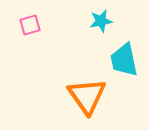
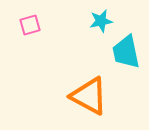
cyan trapezoid: moved 2 px right, 8 px up
orange triangle: moved 2 px right; rotated 27 degrees counterclockwise
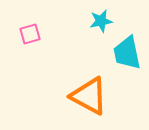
pink square: moved 9 px down
cyan trapezoid: moved 1 px right, 1 px down
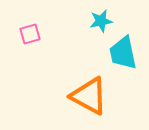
cyan trapezoid: moved 4 px left
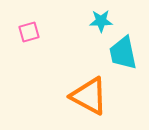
cyan star: rotated 10 degrees clockwise
pink square: moved 1 px left, 2 px up
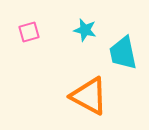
cyan star: moved 16 px left, 9 px down; rotated 15 degrees clockwise
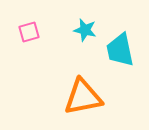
cyan trapezoid: moved 3 px left, 3 px up
orange triangle: moved 6 px left, 1 px down; rotated 39 degrees counterclockwise
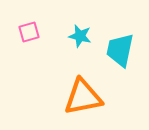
cyan star: moved 5 px left, 6 px down
cyan trapezoid: rotated 24 degrees clockwise
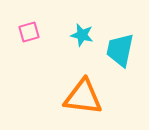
cyan star: moved 2 px right, 1 px up
orange triangle: rotated 18 degrees clockwise
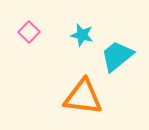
pink square: rotated 30 degrees counterclockwise
cyan trapezoid: moved 3 px left, 6 px down; rotated 39 degrees clockwise
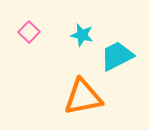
cyan trapezoid: rotated 12 degrees clockwise
orange triangle: rotated 18 degrees counterclockwise
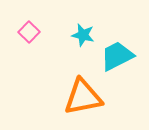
cyan star: moved 1 px right
